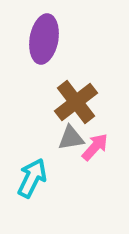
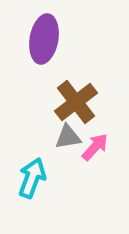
gray triangle: moved 3 px left, 1 px up
cyan arrow: rotated 6 degrees counterclockwise
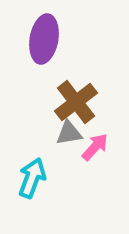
gray triangle: moved 1 px right, 4 px up
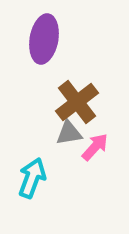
brown cross: moved 1 px right
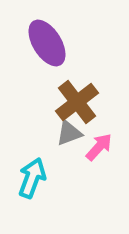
purple ellipse: moved 3 px right, 4 px down; rotated 42 degrees counterclockwise
gray triangle: rotated 12 degrees counterclockwise
pink arrow: moved 4 px right
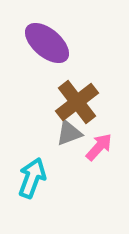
purple ellipse: rotated 18 degrees counterclockwise
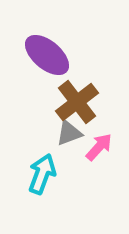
purple ellipse: moved 12 px down
cyan arrow: moved 10 px right, 4 px up
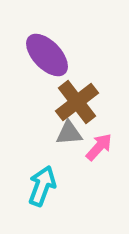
purple ellipse: rotated 6 degrees clockwise
gray triangle: rotated 16 degrees clockwise
cyan arrow: moved 12 px down
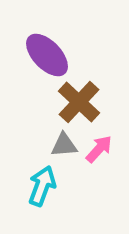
brown cross: moved 2 px right; rotated 9 degrees counterclockwise
gray triangle: moved 5 px left, 12 px down
pink arrow: moved 2 px down
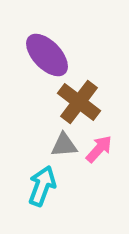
brown cross: rotated 6 degrees counterclockwise
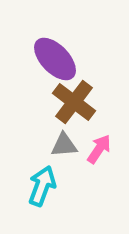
purple ellipse: moved 8 px right, 4 px down
brown cross: moved 5 px left
pink arrow: rotated 8 degrees counterclockwise
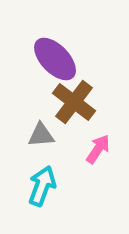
gray triangle: moved 23 px left, 10 px up
pink arrow: moved 1 px left
